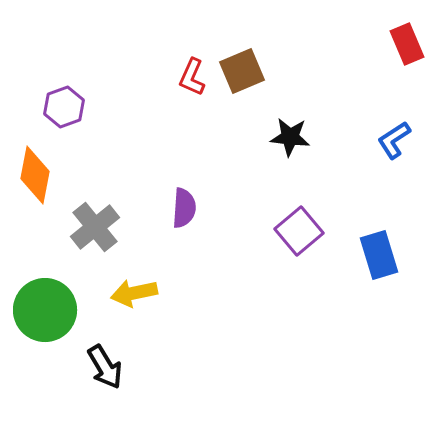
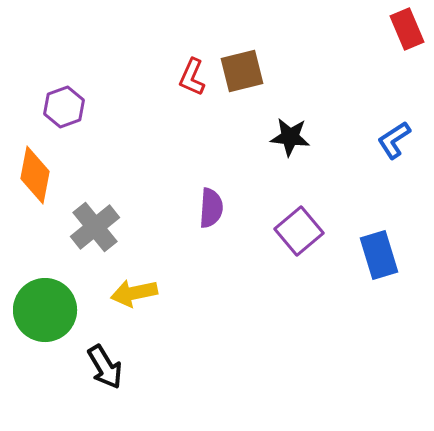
red rectangle: moved 15 px up
brown square: rotated 9 degrees clockwise
purple semicircle: moved 27 px right
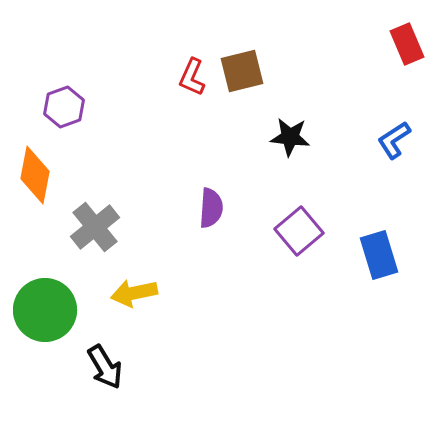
red rectangle: moved 15 px down
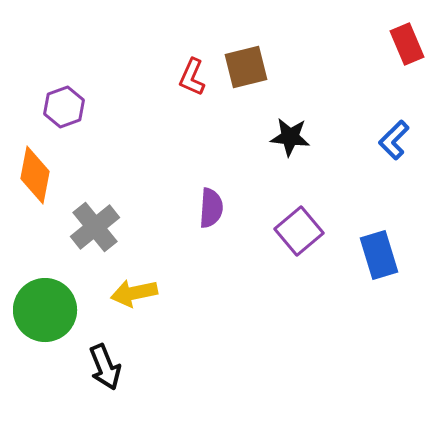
brown square: moved 4 px right, 4 px up
blue L-shape: rotated 12 degrees counterclockwise
black arrow: rotated 9 degrees clockwise
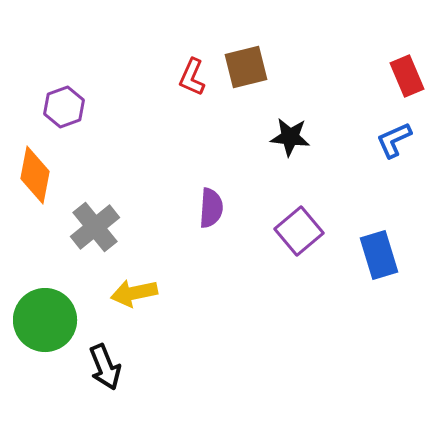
red rectangle: moved 32 px down
blue L-shape: rotated 21 degrees clockwise
green circle: moved 10 px down
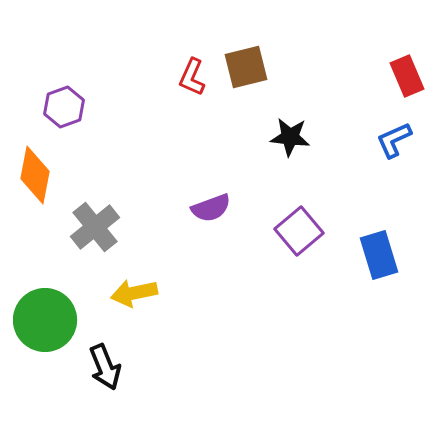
purple semicircle: rotated 66 degrees clockwise
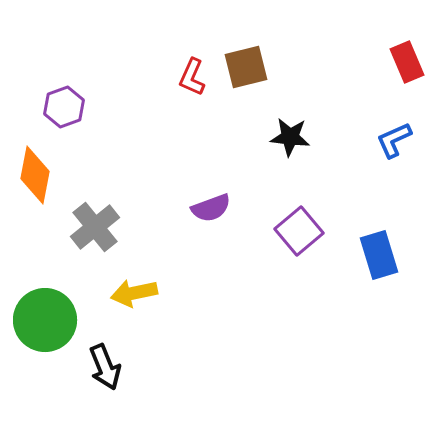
red rectangle: moved 14 px up
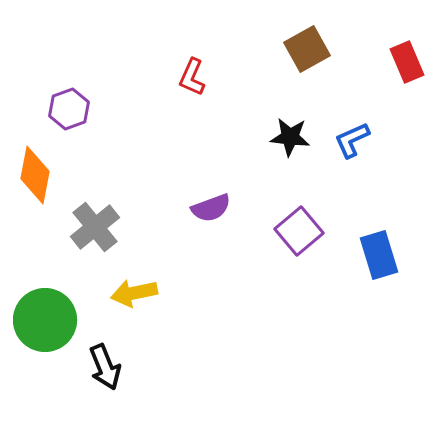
brown square: moved 61 px right, 18 px up; rotated 15 degrees counterclockwise
purple hexagon: moved 5 px right, 2 px down
blue L-shape: moved 42 px left
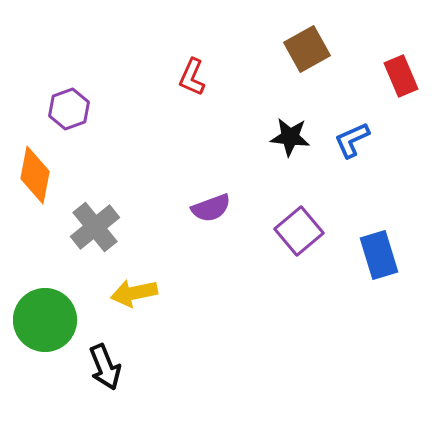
red rectangle: moved 6 px left, 14 px down
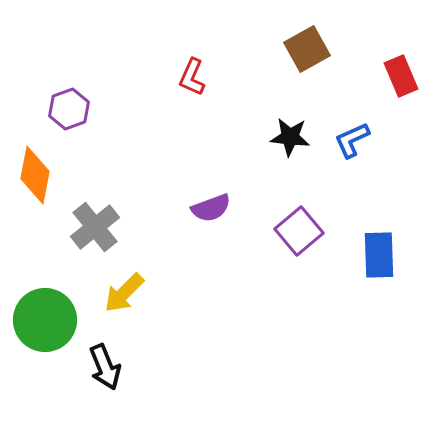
blue rectangle: rotated 15 degrees clockwise
yellow arrow: moved 10 px left; rotated 33 degrees counterclockwise
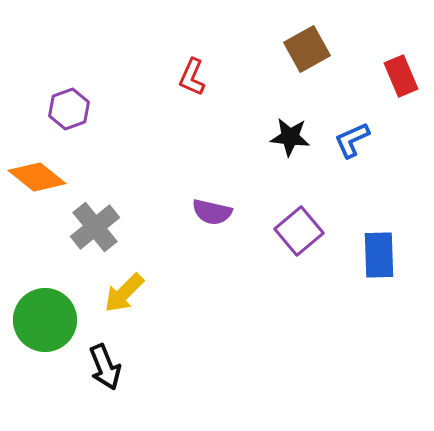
orange diamond: moved 2 px right, 2 px down; rotated 62 degrees counterclockwise
purple semicircle: moved 1 px right, 4 px down; rotated 33 degrees clockwise
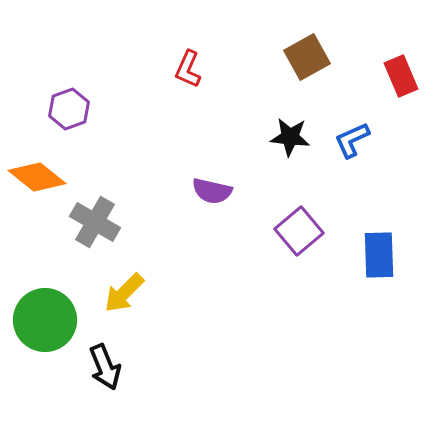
brown square: moved 8 px down
red L-shape: moved 4 px left, 8 px up
purple semicircle: moved 21 px up
gray cross: moved 5 px up; rotated 21 degrees counterclockwise
